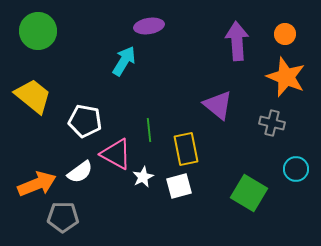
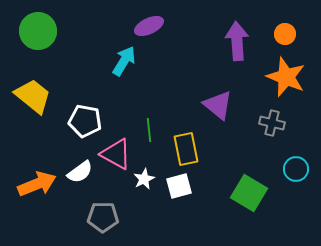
purple ellipse: rotated 16 degrees counterclockwise
white star: moved 1 px right, 2 px down
gray pentagon: moved 40 px right
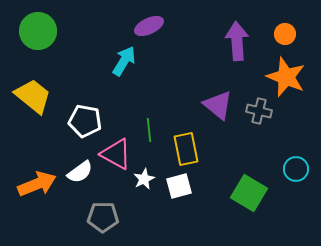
gray cross: moved 13 px left, 12 px up
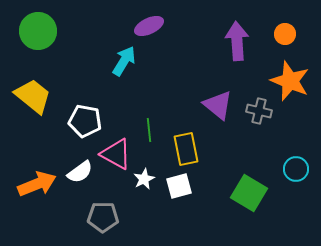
orange star: moved 4 px right, 4 px down
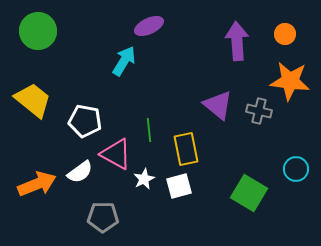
orange star: rotated 15 degrees counterclockwise
yellow trapezoid: moved 4 px down
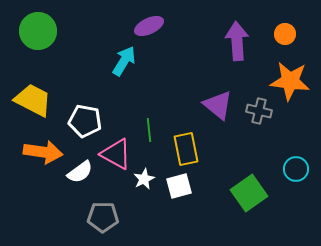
yellow trapezoid: rotated 12 degrees counterclockwise
orange arrow: moved 6 px right, 32 px up; rotated 30 degrees clockwise
green square: rotated 24 degrees clockwise
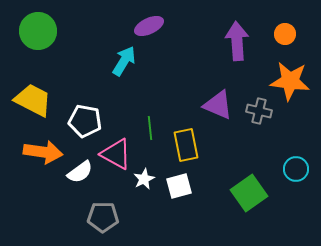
purple triangle: rotated 16 degrees counterclockwise
green line: moved 1 px right, 2 px up
yellow rectangle: moved 4 px up
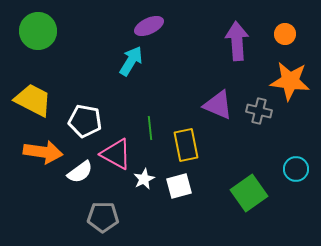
cyan arrow: moved 7 px right
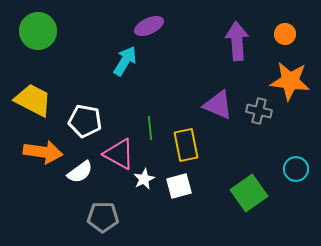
cyan arrow: moved 6 px left
pink triangle: moved 3 px right
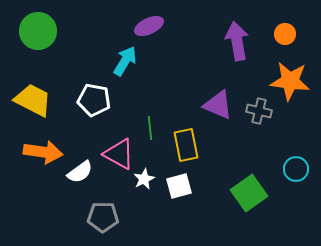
purple arrow: rotated 6 degrees counterclockwise
white pentagon: moved 9 px right, 21 px up
